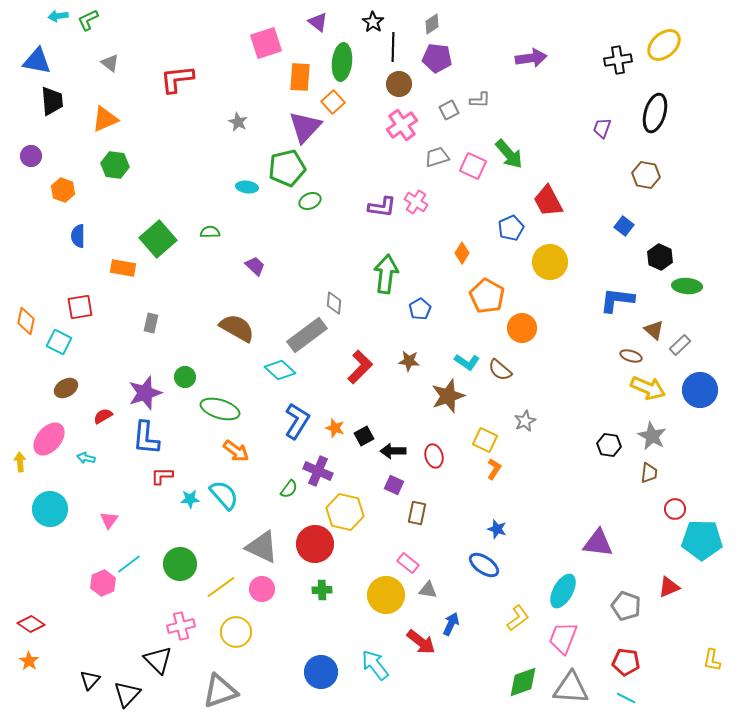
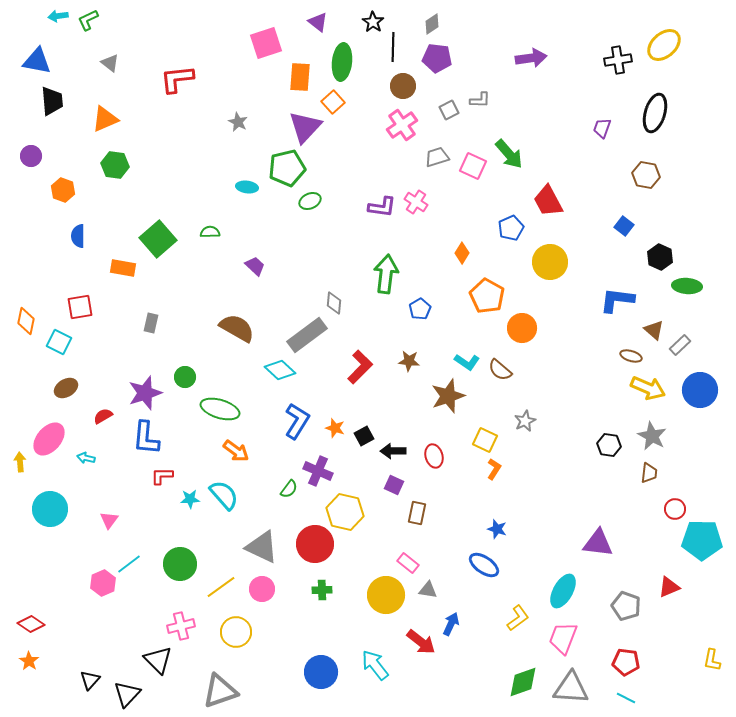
brown circle at (399, 84): moved 4 px right, 2 px down
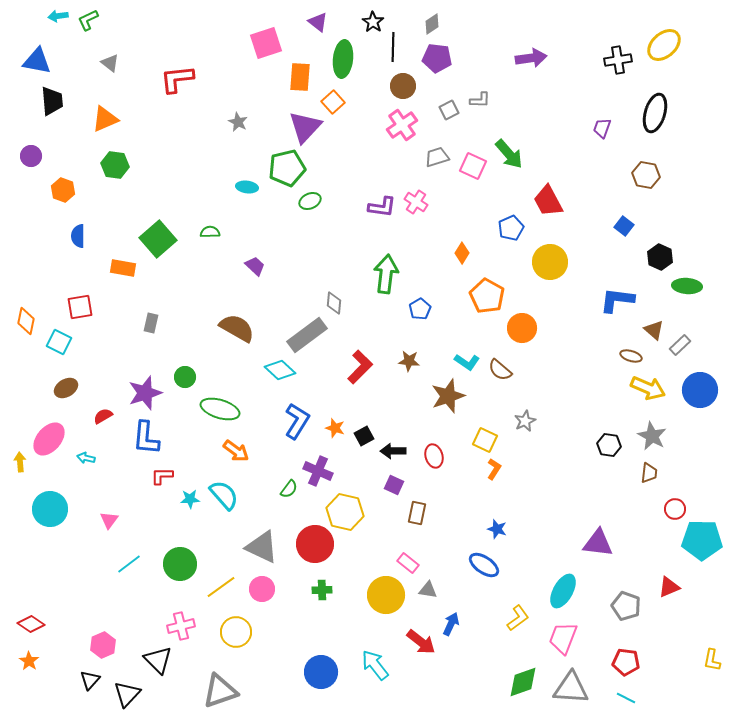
green ellipse at (342, 62): moved 1 px right, 3 px up
pink hexagon at (103, 583): moved 62 px down
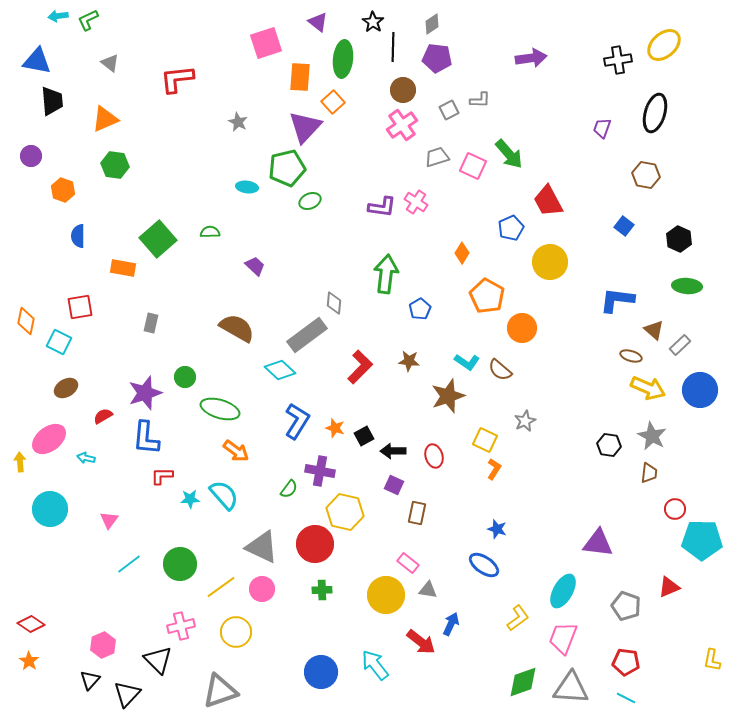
brown circle at (403, 86): moved 4 px down
black hexagon at (660, 257): moved 19 px right, 18 px up
pink ellipse at (49, 439): rotated 12 degrees clockwise
purple cross at (318, 471): moved 2 px right; rotated 12 degrees counterclockwise
